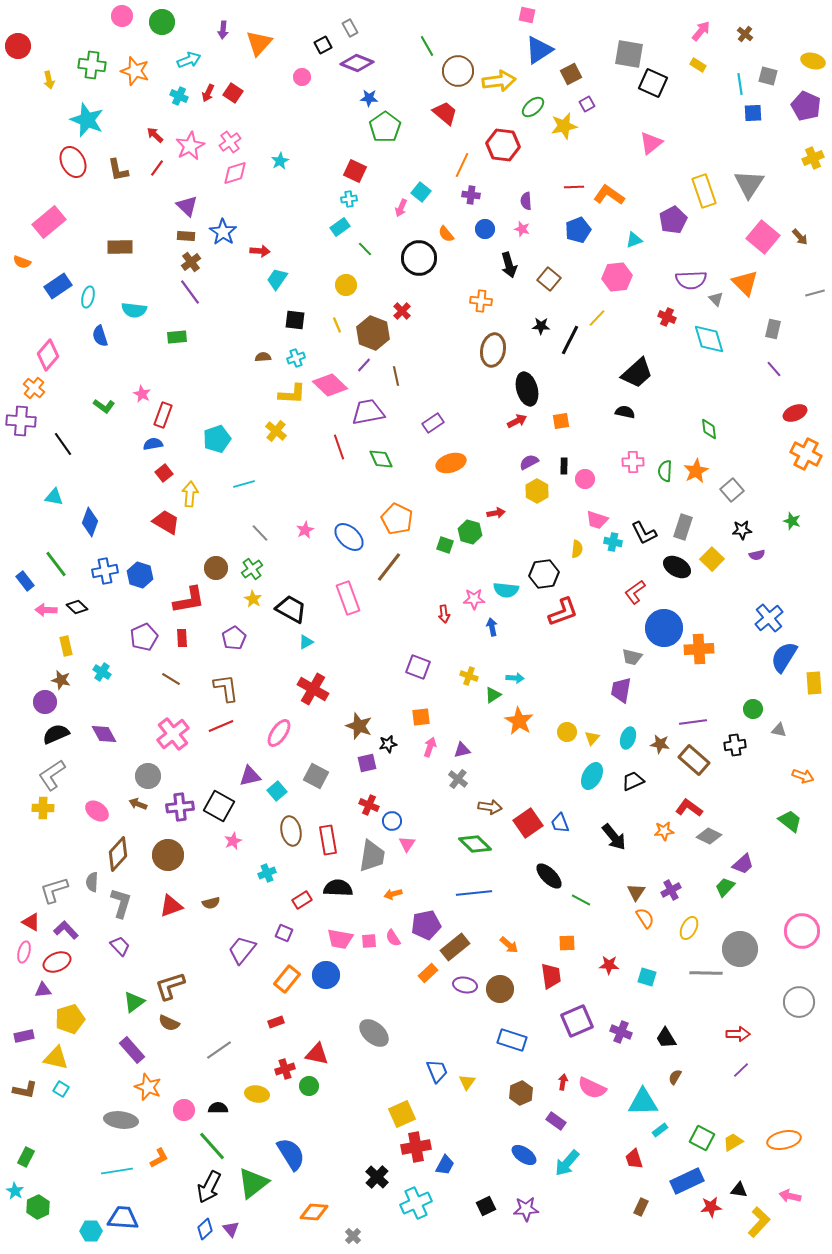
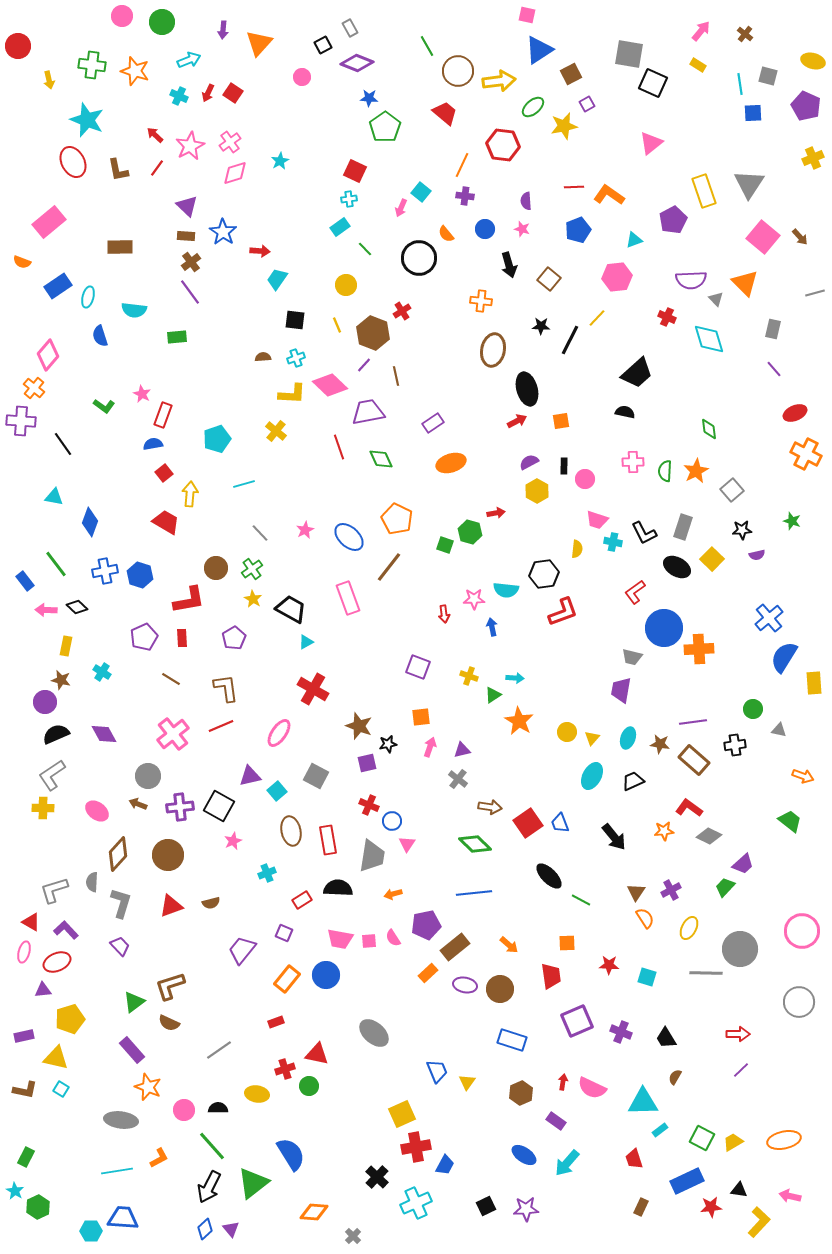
purple cross at (471, 195): moved 6 px left, 1 px down
red cross at (402, 311): rotated 12 degrees clockwise
yellow rectangle at (66, 646): rotated 24 degrees clockwise
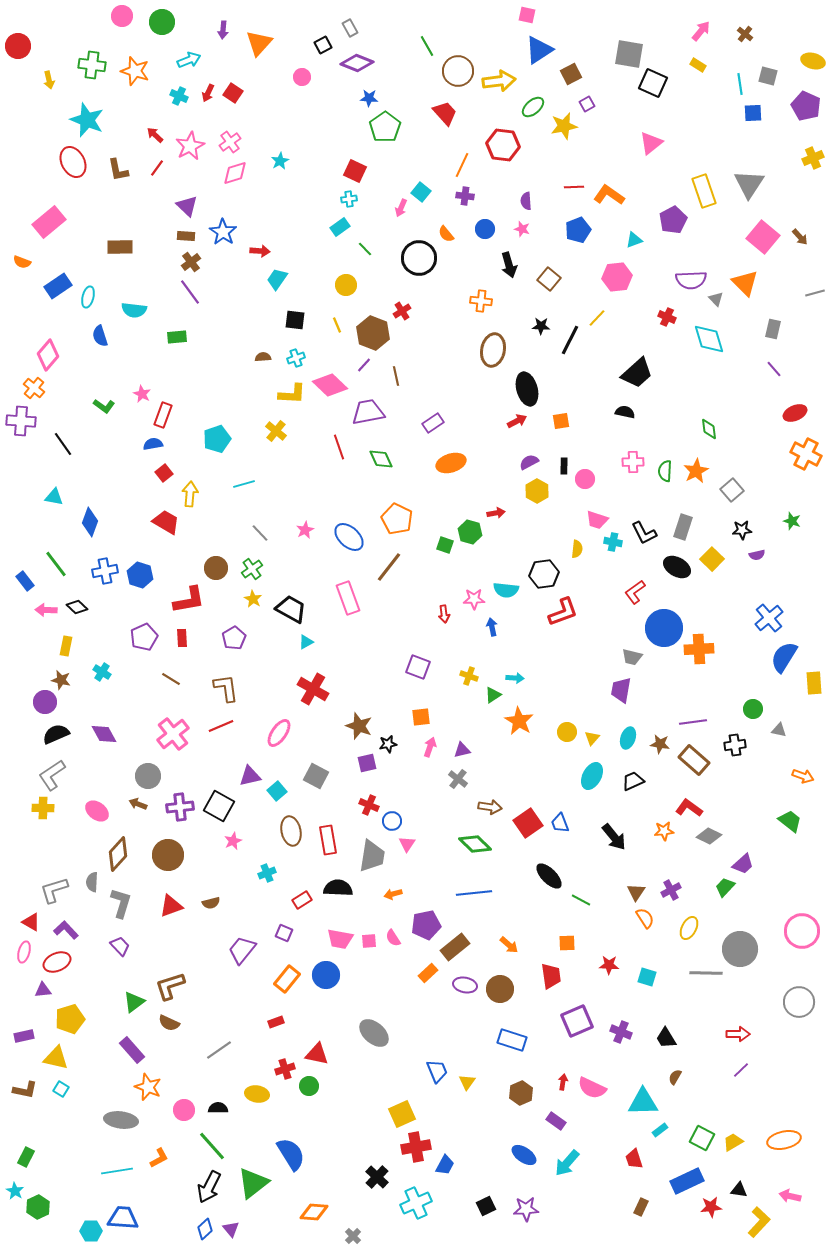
red trapezoid at (445, 113): rotated 8 degrees clockwise
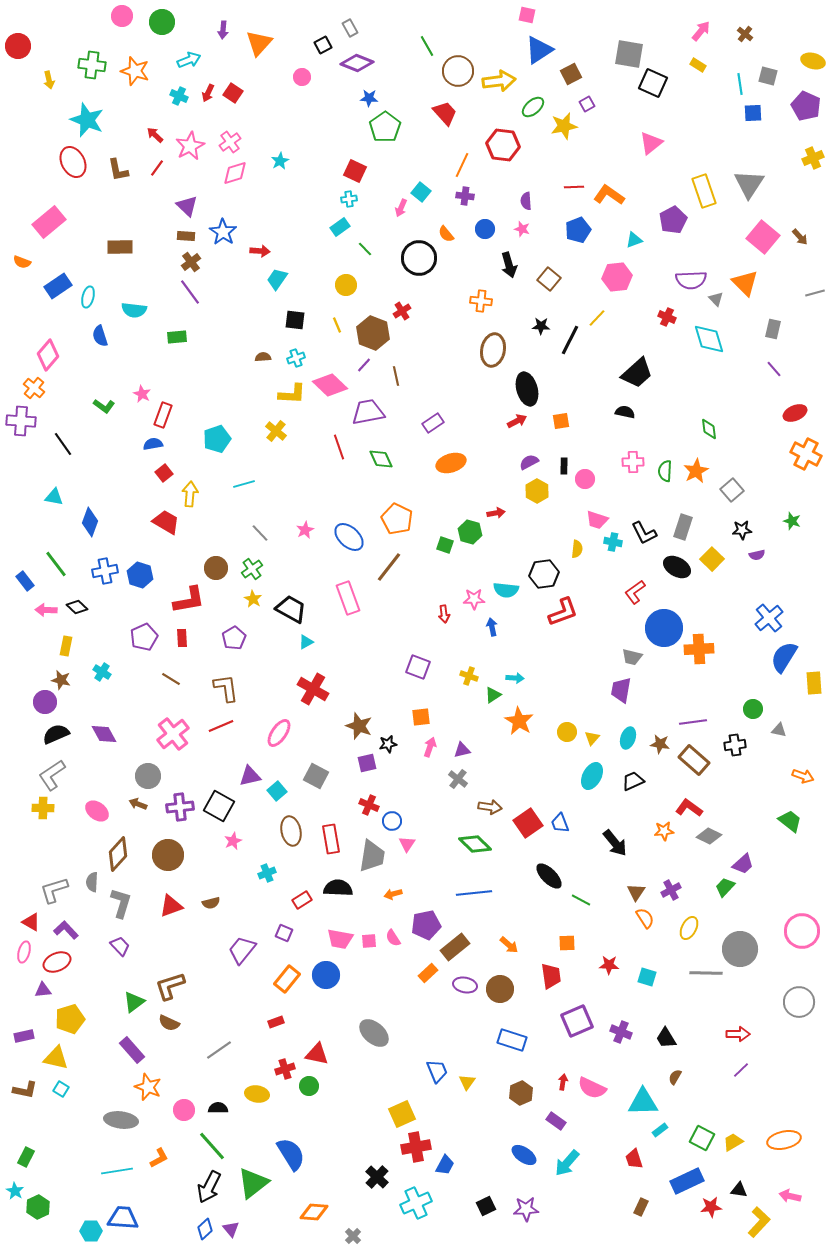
black arrow at (614, 837): moved 1 px right, 6 px down
red rectangle at (328, 840): moved 3 px right, 1 px up
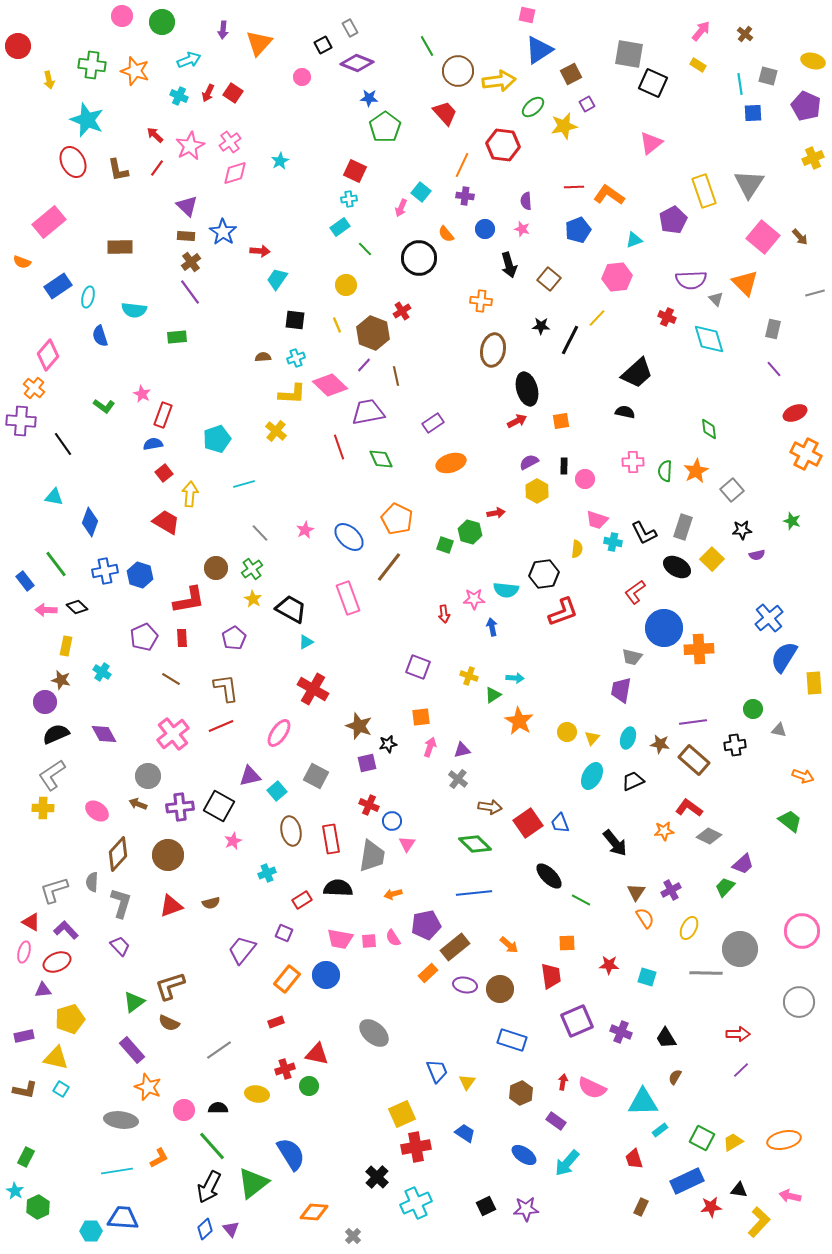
blue trapezoid at (445, 1165): moved 20 px right, 32 px up; rotated 85 degrees counterclockwise
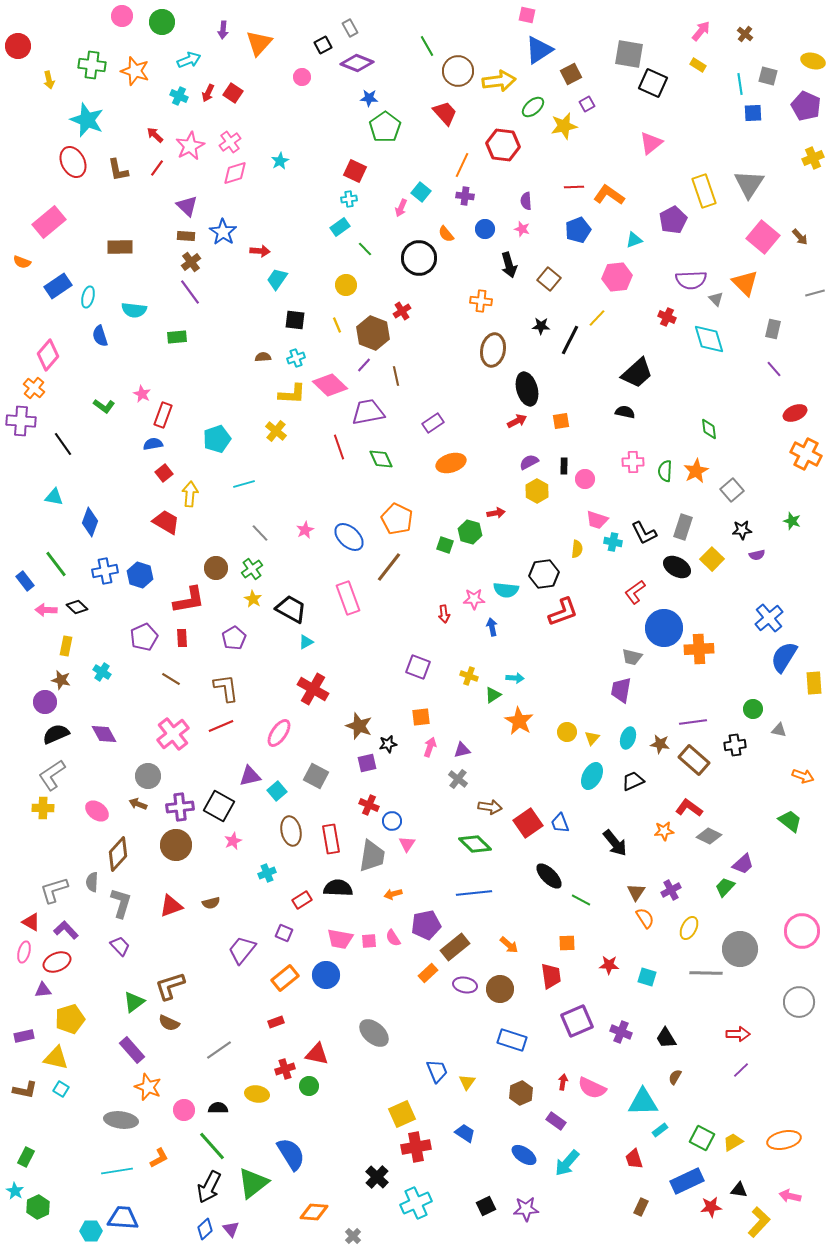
brown circle at (168, 855): moved 8 px right, 10 px up
orange rectangle at (287, 979): moved 2 px left, 1 px up; rotated 12 degrees clockwise
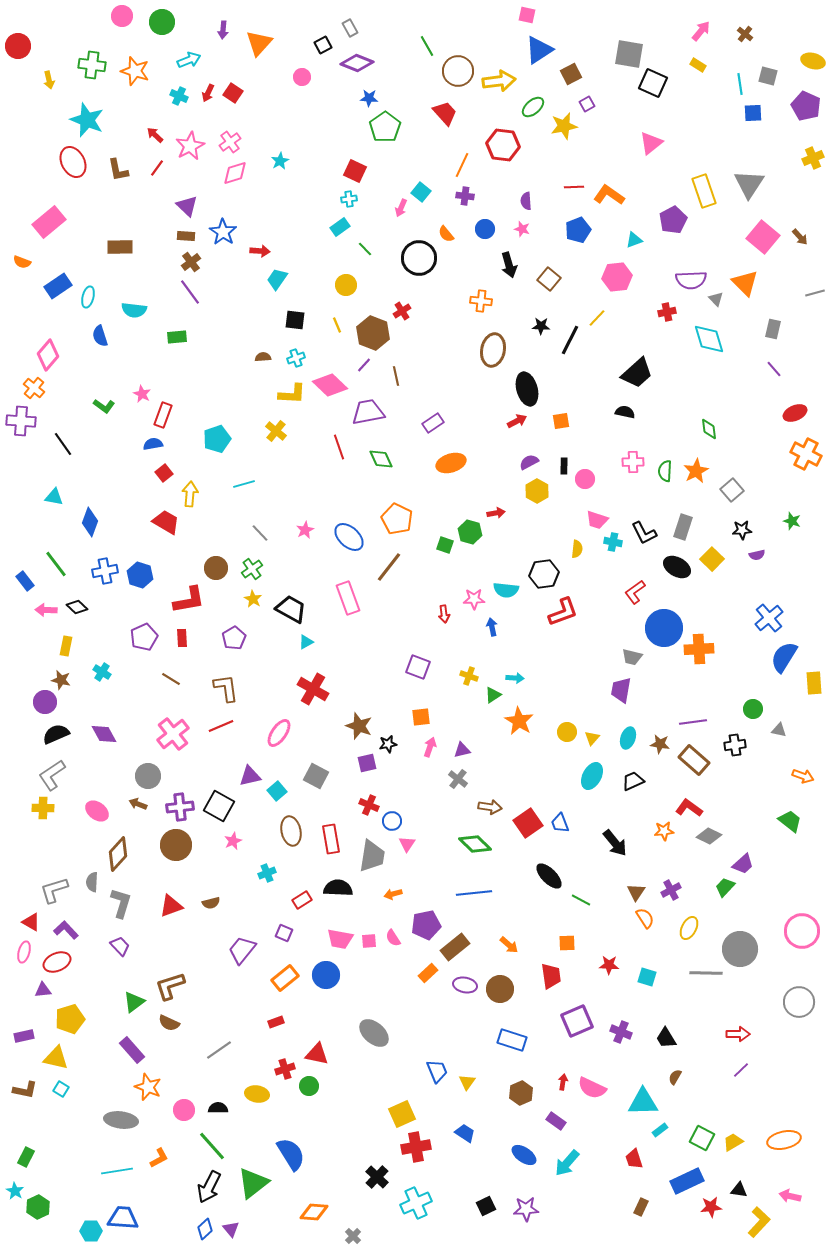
red cross at (667, 317): moved 5 px up; rotated 36 degrees counterclockwise
